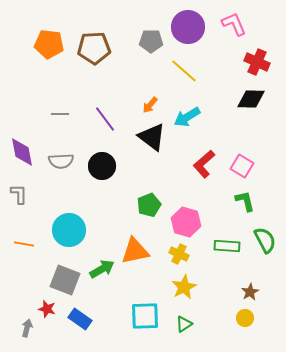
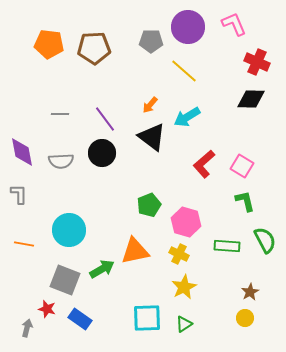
black circle: moved 13 px up
cyan square: moved 2 px right, 2 px down
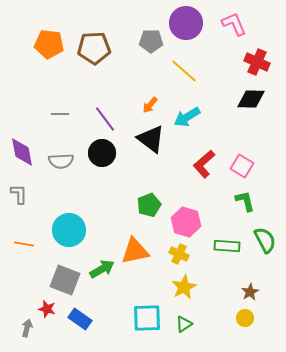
purple circle: moved 2 px left, 4 px up
black triangle: moved 1 px left, 2 px down
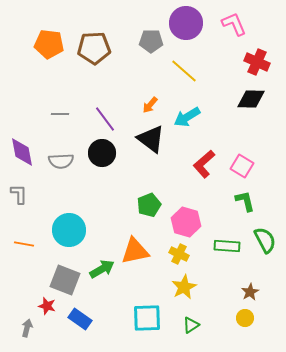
red star: moved 3 px up
green triangle: moved 7 px right, 1 px down
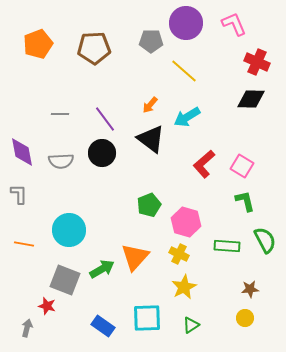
orange pentagon: moved 11 px left; rotated 28 degrees counterclockwise
orange triangle: moved 6 px down; rotated 36 degrees counterclockwise
brown star: moved 3 px up; rotated 24 degrees clockwise
blue rectangle: moved 23 px right, 7 px down
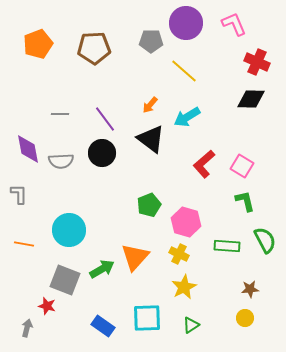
purple diamond: moved 6 px right, 3 px up
